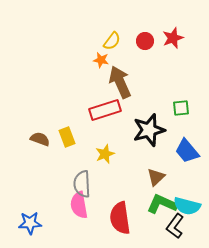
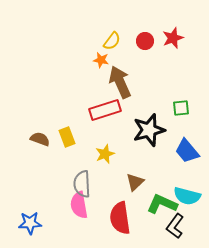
brown triangle: moved 21 px left, 5 px down
cyan semicircle: moved 10 px up
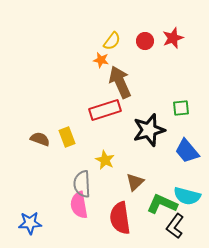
yellow star: moved 6 px down; rotated 24 degrees counterclockwise
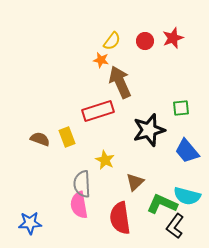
red rectangle: moved 7 px left, 1 px down
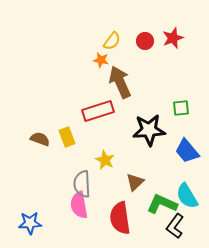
black star: rotated 12 degrees clockwise
cyan semicircle: rotated 44 degrees clockwise
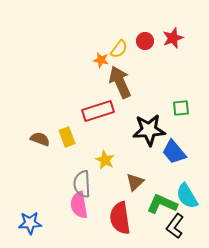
yellow semicircle: moved 7 px right, 8 px down
blue trapezoid: moved 13 px left, 1 px down
